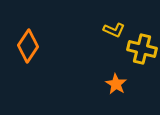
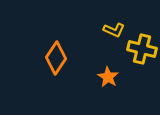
orange diamond: moved 28 px right, 12 px down
orange star: moved 8 px left, 7 px up
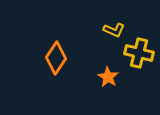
yellow cross: moved 3 px left, 4 px down
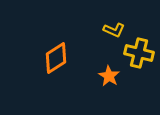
orange diamond: rotated 24 degrees clockwise
orange star: moved 1 px right, 1 px up
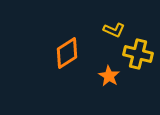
yellow cross: moved 1 px left, 1 px down
orange diamond: moved 11 px right, 5 px up
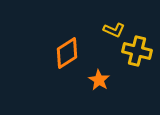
yellow cross: moved 1 px left, 3 px up
orange star: moved 10 px left, 4 px down
